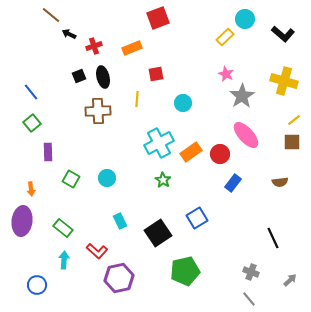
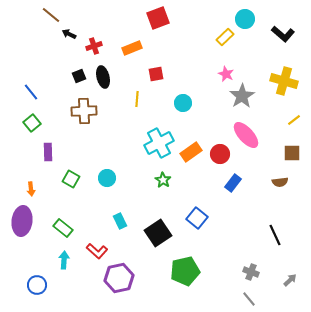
brown cross at (98, 111): moved 14 px left
brown square at (292, 142): moved 11 px down
blue square at (197, 218): rotated 20 degrees counterclockwise
black line at (273, 238): moved 2 px right, 3 px up
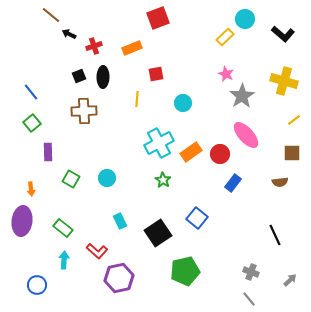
black ellipse at (103, 77): rotated 15 degrees clockwise
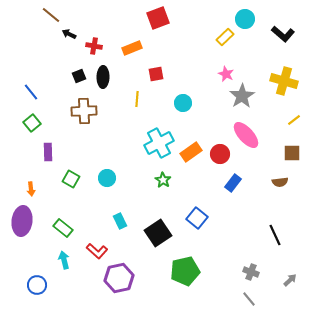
red cross at (94, 46): rotated 28 degrees clockwise
cyan arrow at (64, 260): rotated 18 degrees counterclockwise
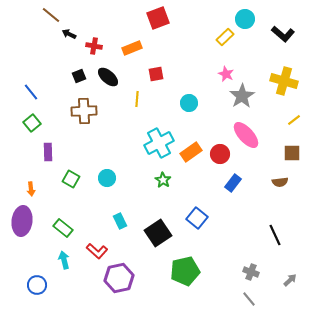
black ellipse at (103, 77): moved 5 px right; rotated 50 degrees counterclockwise
cyan circle at (183, 103): moved 6 px right
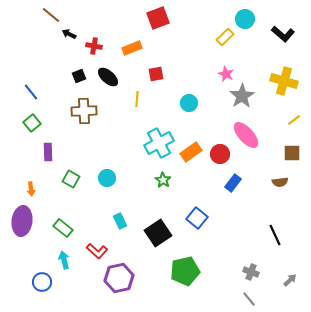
blue circle at (37, 285): moved 5 px right, 3 px up
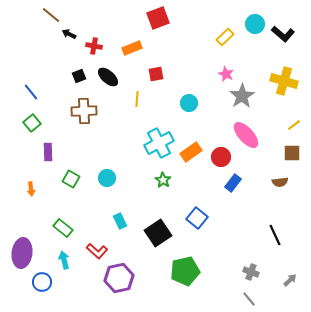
cyan circle at (245, 19): moved 10 px right, 5 px down
yellow line at (294, 120): moved 5 px down
red circle at (220, 154): moved 1 px right, 3 px down
purple ellipse at (22, 221): moved 32 px down
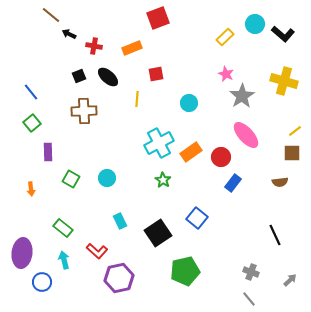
yellow line at (294, 125): moved 1 px right, 6 px down
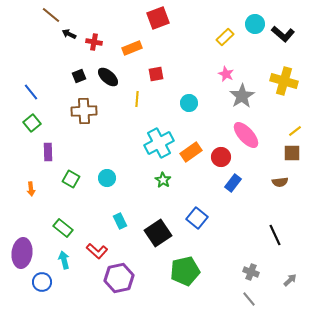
red cross at (94, 46): moved 4 px up
